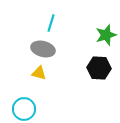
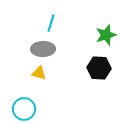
gray ellipse: rotated 15 degrees counterclockwise
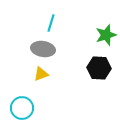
gray ellipse: rotated 10 degrees clockwise
yellow triangle: moved 2 px right, 1 px down; rotated 35 degrees counterclockwise
cyan circle: moved 2 px left, 1 px up
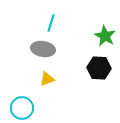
green star: moved 1 px left, 1 px down; rotated 25 degrees counterclockwise
yellow triangle: moved 6 px right, 5 px down
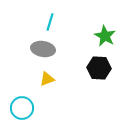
cyan line: moved 1 px left, 1 px up
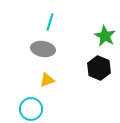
black hexagon: rotated 20 degrees clockwise
yellow triangle: moved 1 px down
cyan circle: moved 9 px right, 1 px down
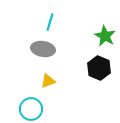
yellow triangle: moved 1 px right, 1 px down
